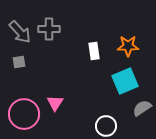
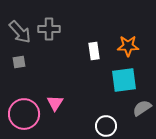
cyan square: moved 1 px left, 1 px up; rotated 16 degrees clockwise
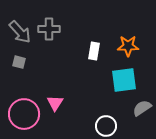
white rectangle: rotated 18 degrees clockwise
gray square: rotated 24 degrees clockwise
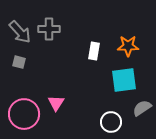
pink triangle: moved 1 px right
white circle: moved 5 px right, 4 px up
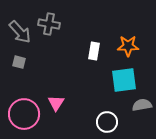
gray cross: moved 5 px up; rotated 10 degrees clockwise
gray semicircle: moved 3 px up; rotated 24 degrees clockwise
white circle: moved 4 px left
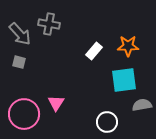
gray arrow: moved 2 px down
white rectangle: rotated 30 degrees clockwise
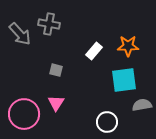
gray square: moved 37 px right, 8 px down
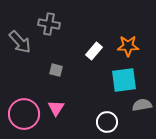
gray arrow: moved 8 px down
pink triangle: moved 5 px down
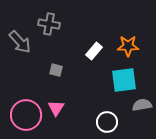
pink circle: moved 2 px right, 1 px down
